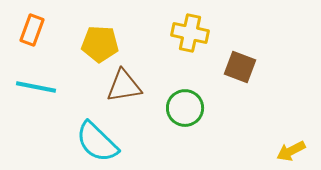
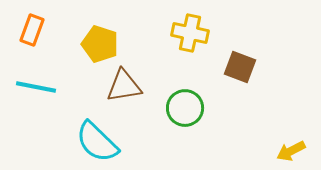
yellow pentagon: rotated 15 degrees clockwise
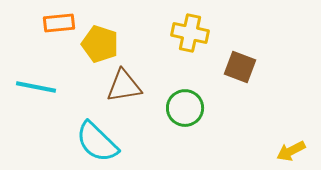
orange rectangle: moved 27 px right, 7 px up; rotated 64 degrees clockwise
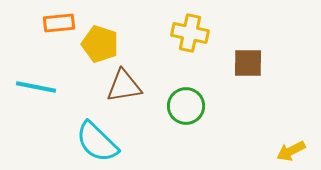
brown square: moved 8 px right, 4 px up; rotated 20 degrees counterclockwise
green circle: moved 1 px right, 2 px up
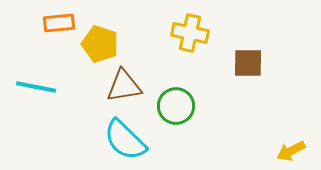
green circle: moved 10 px left
cyan semicircle: moved 28 px right, 2 px up
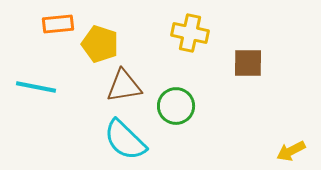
orange rectangle: moved 1 px left, 1 px down
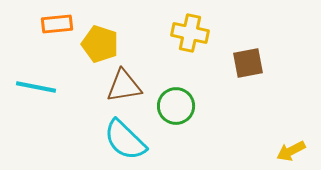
orange rectangle: moved 1 px left
brown square: rotated 12 degrees counterclockwise
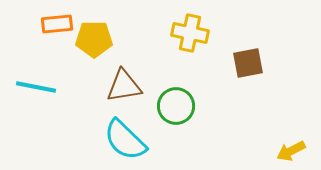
yellow pentagon: moved 6 px left, 5 px up; rotated 18 degrees counterclockwise
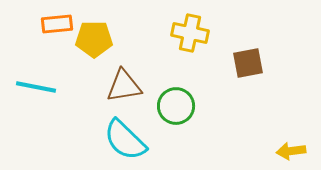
yellow arrow: rotated 20 degrees clockwise
